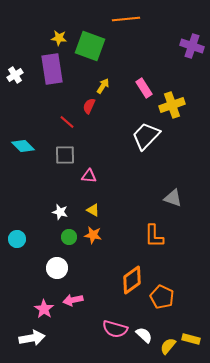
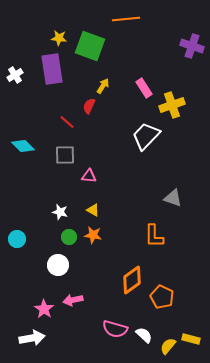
white circle: moved 1 px right, 3 px up
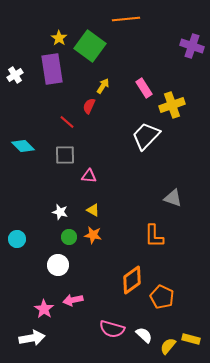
yellow star: rotated 28 degrees clockwise
green square: rotated 16 degrees clockwise
pink semicircle: moved 3 px left
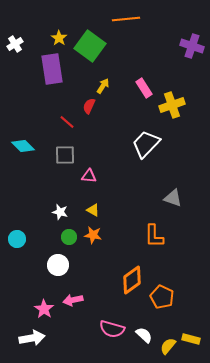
white cross: moved 31 px up
white trapezoid: moved 8 px down
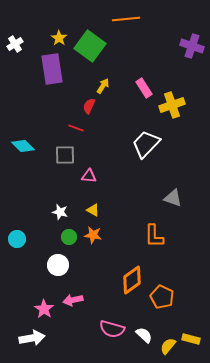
red line: moved 9 px right, 6 px down; rotated 21 degrees counterclockwise
